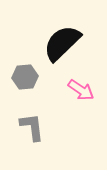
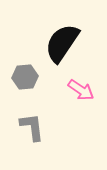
black semicircle: rotated 12 degrees counterclockwise
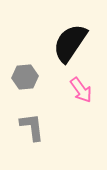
black semicircle: moved 8 px right
pink arrow: rotated 20 degrees clockwise
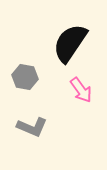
gray hexagon: rotated 15 degrees clockwise
gray L-shape: rotated 120 degrees clockwise
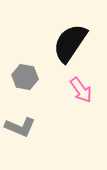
gray L-shape: moved 12 px left
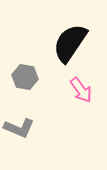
gray L-shape: moved 1 px left, 1 px down
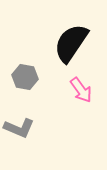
black semicircle: moved 1 px right
